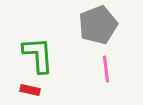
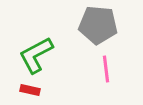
gray pentagon: rotated 27 degrees clockwise
green L-shape: moved 2 px left; rotated 114 degrees counterclockwise
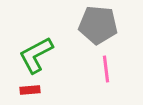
red rectangle: rotated 18 degrees counterclockwise
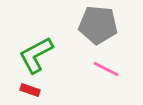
pink line: rotated 56 degrees counterclockwise
red rectangle: rotated 24 degrees clockwise
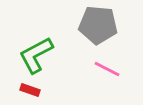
pink line: moved 1 px right
